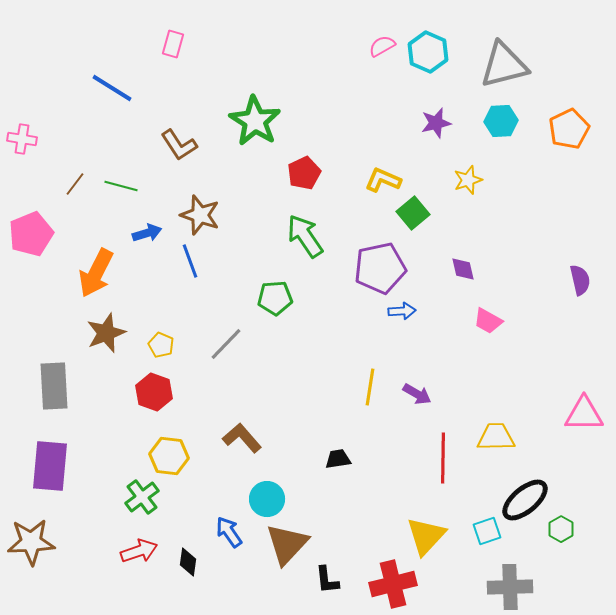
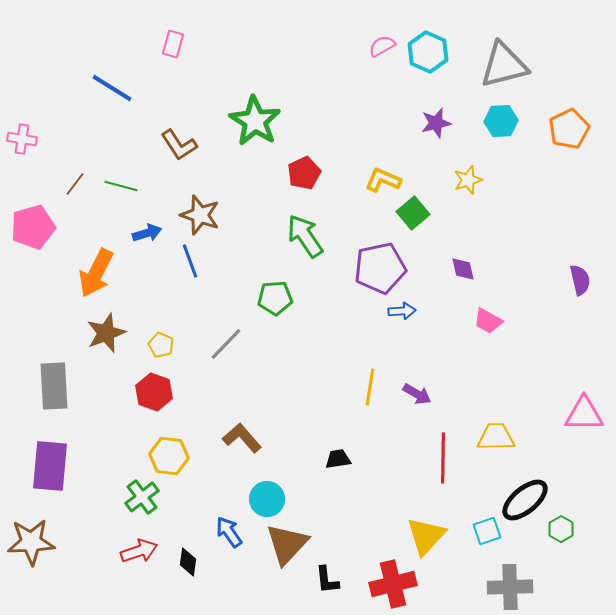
pink pentagon at (31, 234): moved 2 px right, 7 px up; rotated 6 degrees clockwise
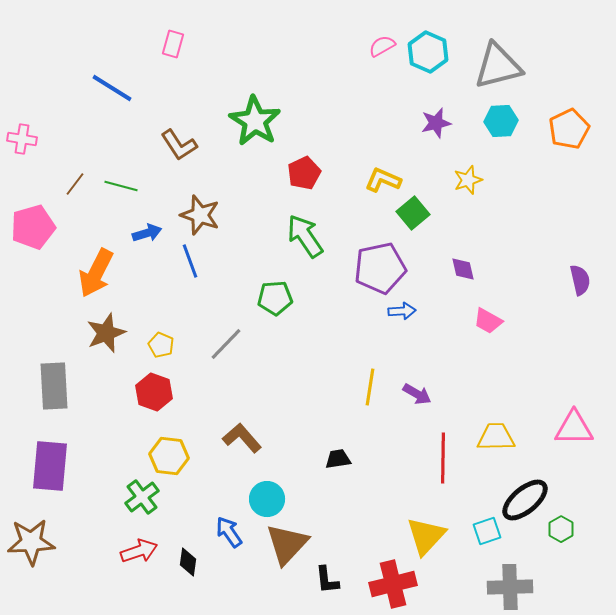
gray triangle at (504, 65): moved 6 px left, 1 px down
pink triangle at (584, 414): moved 10 px left, 14 px down
